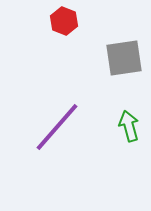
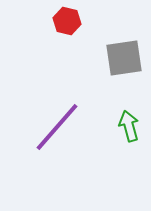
red hexagon: moved 3 px right; rotated 8 degrees counterclockwise
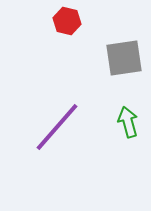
green arrow: moved 1 px left, 4 px up
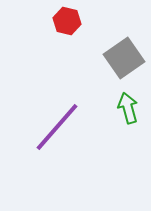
gray square: rotated 27 degrees counterclockwise
green arrow: moved 14 px up
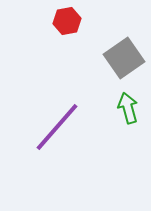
red hexagon: rotated 24 degrees counterclockwise
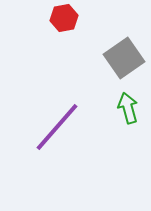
red hexagon: moved 3 px left, 3 px up
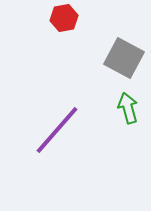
gray square: rotated 27 degrees counterclockwise
purple line: moved 3 px down
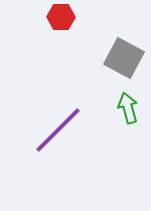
red hexagon: moved 3 px left, 1 px up; rotated 12 degrees clockwise
purple line: moved 1 px right; rotated 4 degrees clockwise
